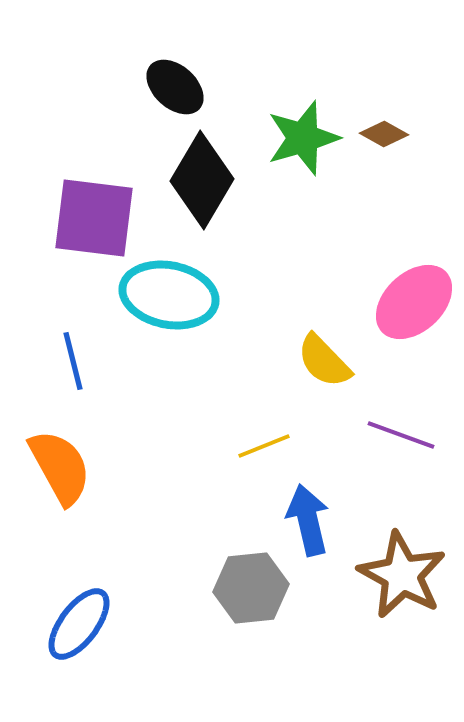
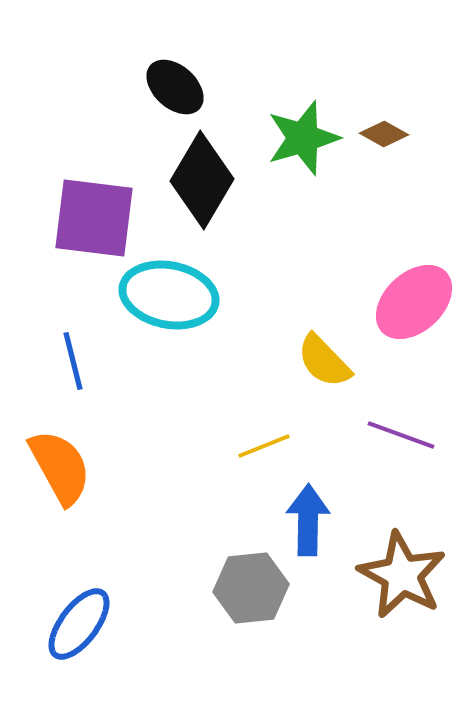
blue arrow: rotated 14 degrees clockwise
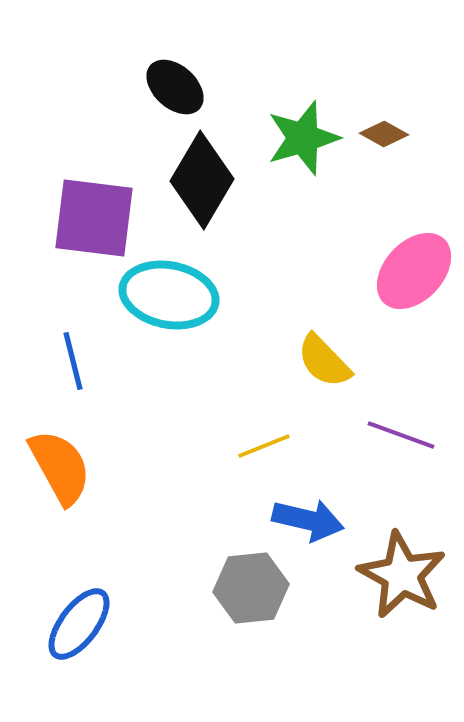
pink ellipse: moved 31 px up; rotated 4 degrees counterclockwise
blue arrow: rotated 102 degrees clockwise
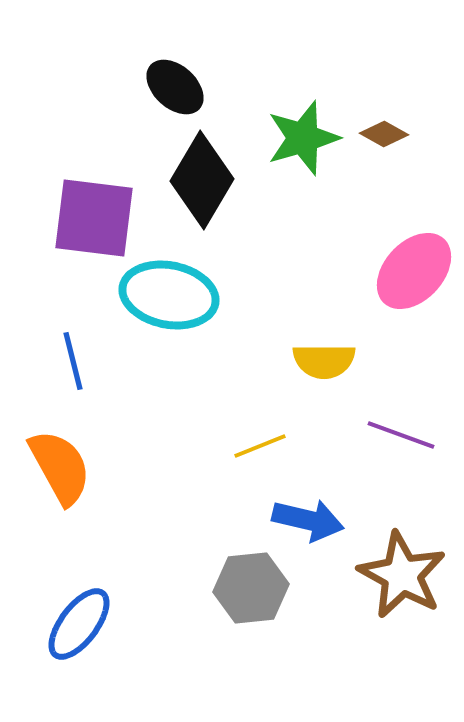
yellow semicircle: rotated 46 degrees counterclockwise
yellow line: moved 4 px left
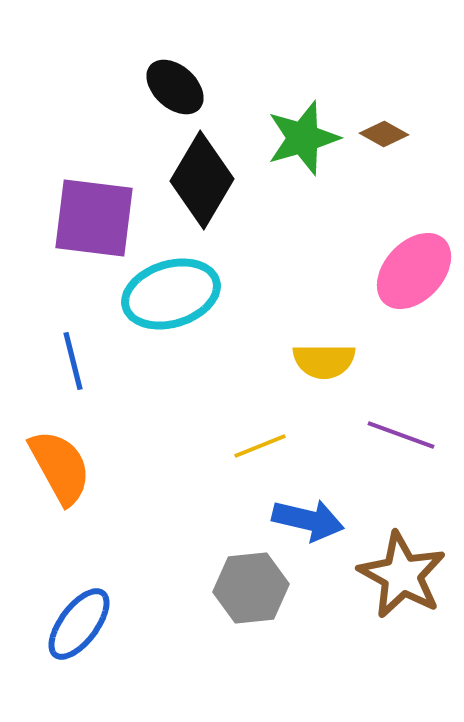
cyan ellipse: moved 2 px right, 1 px up; rotated 28 degrees counterclockwise
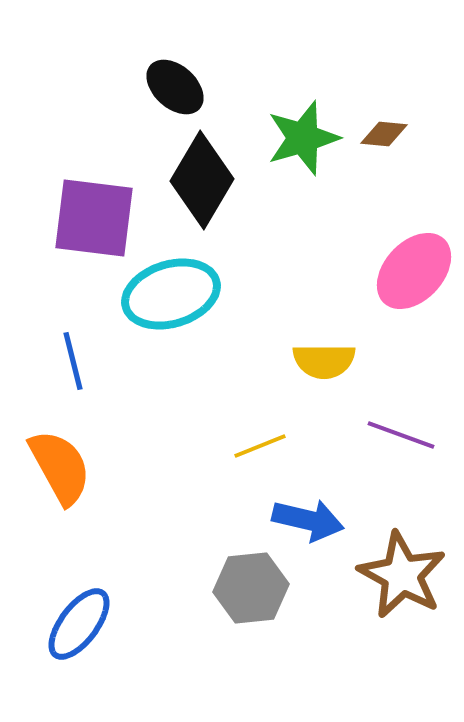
brown diamond: rotated 24 degrees counterclockwise
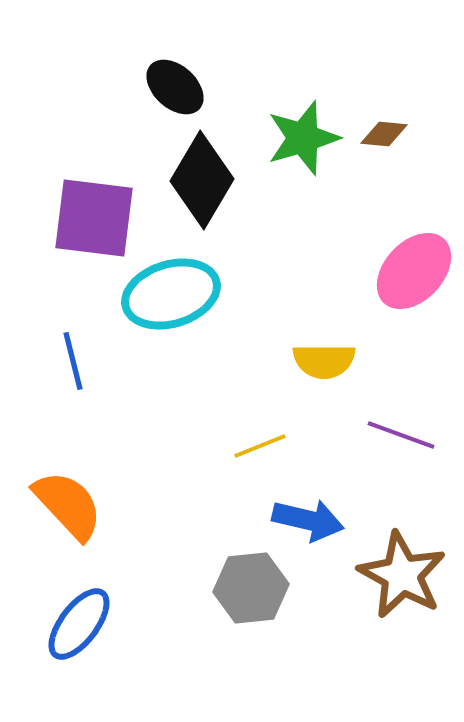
orange semicircle: moved 8 px right, 38 px down; rotated 14 degrees counterclockwise
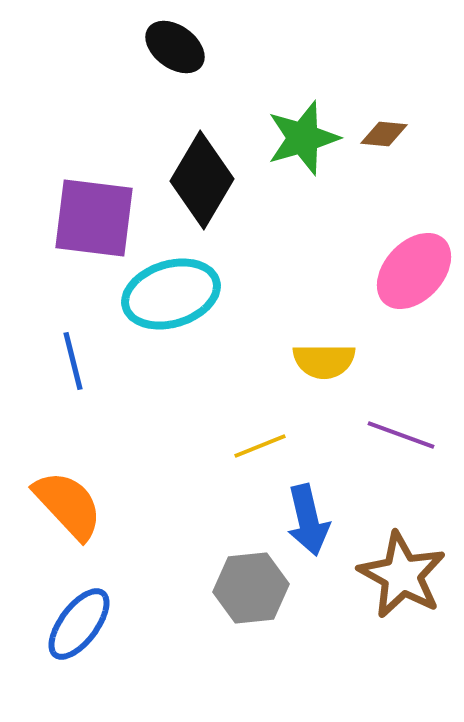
black ellipse: moved 40 px up; rotated 6 degrees counterclockwise
blue arrow: rotated 64 degrees clockwise
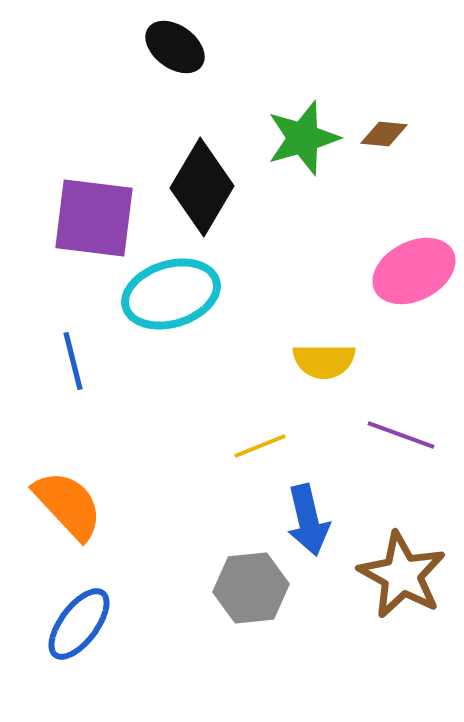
black diamond: moved 7 px down
pink ellipse: rotated 20 degrees clockwise
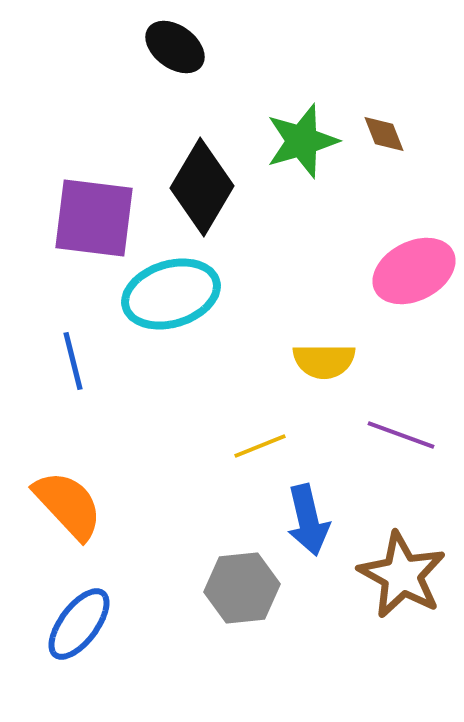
brown diamond: rotated 63 degrees clockwise
green star: moved 1 px left, 3 px down
gray hexagon: moved 9 px left
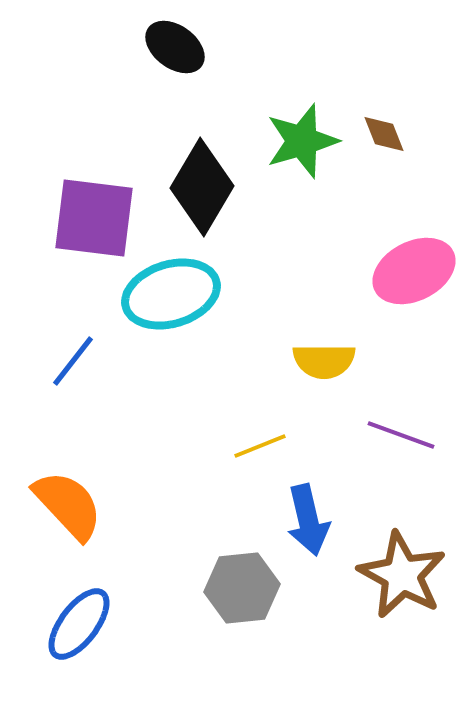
blue line: rotated 52 degrees clockwise
